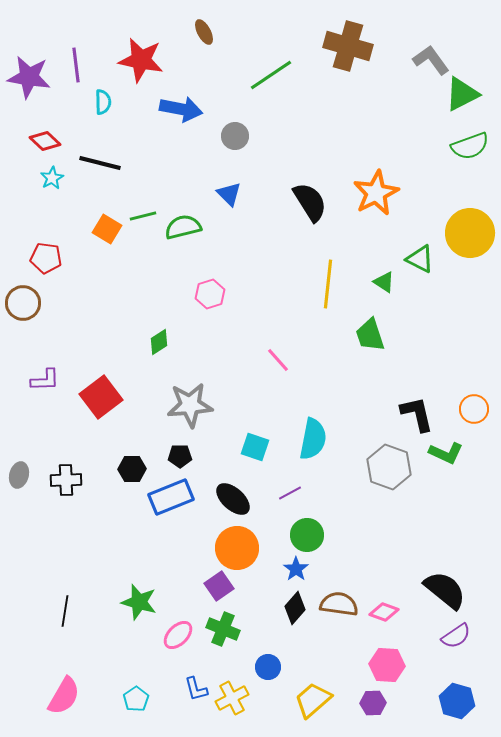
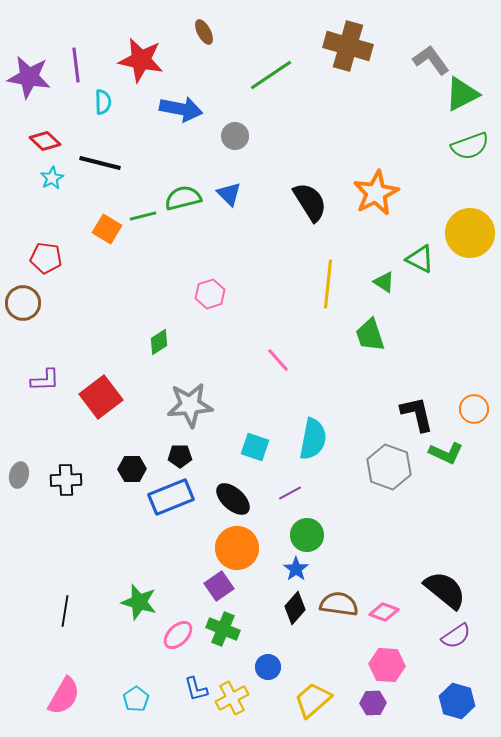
green semicircle at (183, 227): moved 29 px up
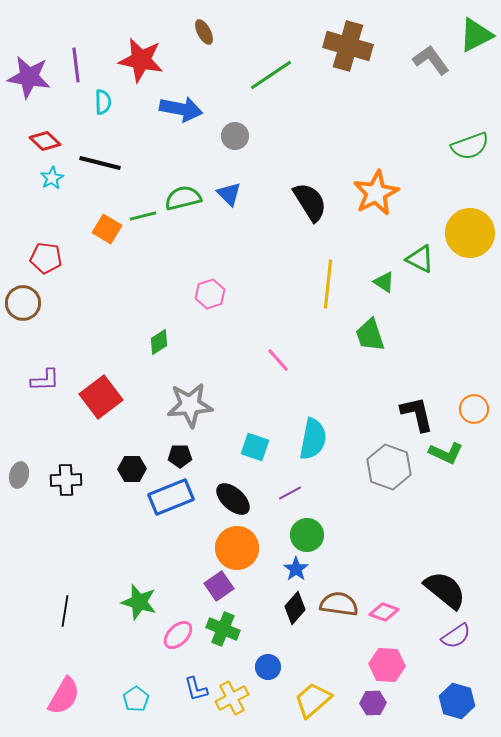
green triangle at (462, 94): moved 14 px right, 59 px up
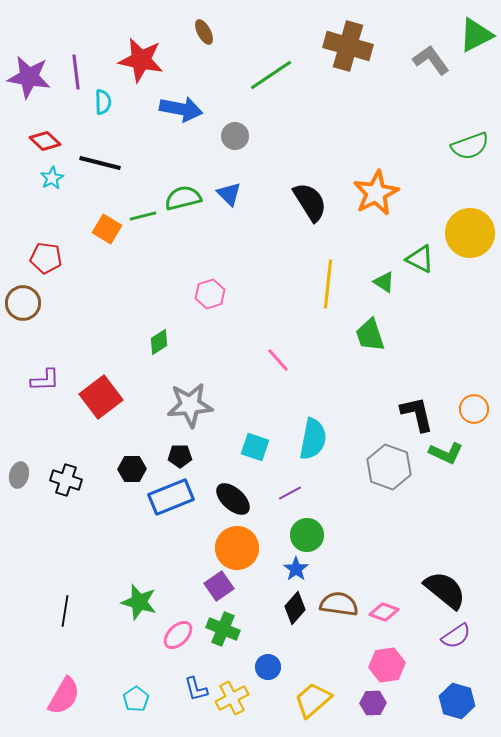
purple line at (76, 65): moved 7 px down
black cross at (66, 480): rotated 20 degrees clockwise
pink hexagon at (387, 665): rotated 12 degrees counterclockwise
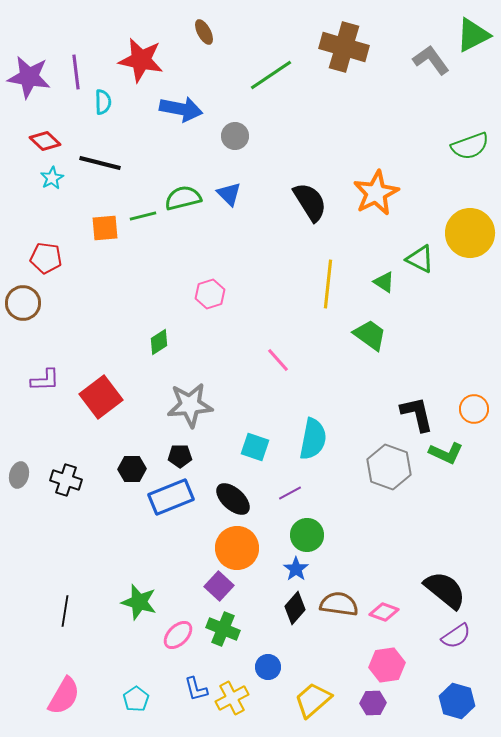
green triangle at (476, 35): moved 3 px left
brown cross at (348, 46): moved 4 px left, 1 px down
orange square at (107, 229): moved 2 px left, 1 px up; rotated 36 degrees counterclockwise
green trapezoid at (370, 335): rotated 144 degrees clockwise
purple square at (219, 586): rotated 12 degrees counterclockwise
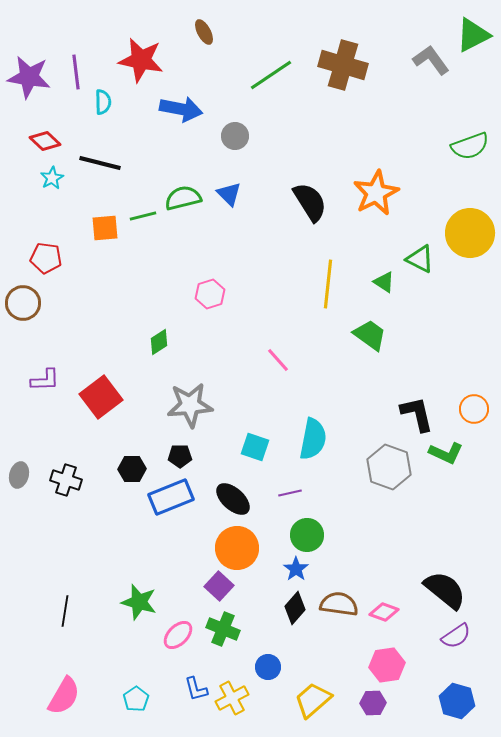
brown cross at (344, 47): moved 1 px left, 18 px down
purple line at (290, 493): rotated 15 degrees clockwise
